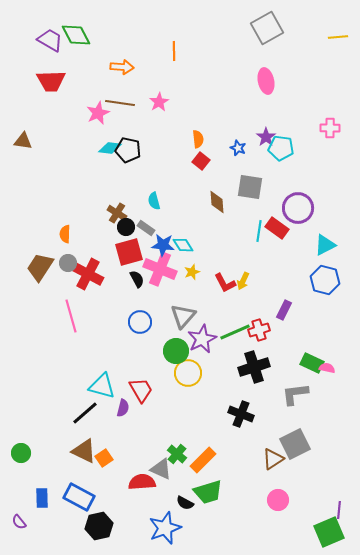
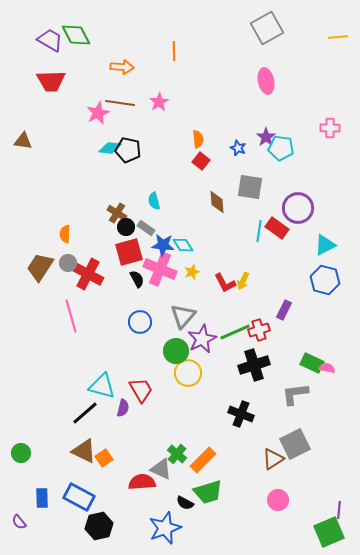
black cross at (254, 367): moved 2 px up
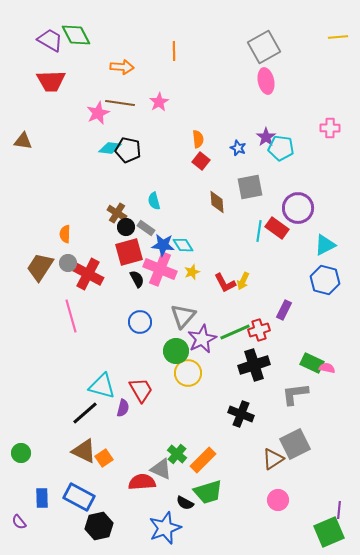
gray square at (267, 28): moved 3 px left, 19 px down
gray square at (250, 187): rotated 20 degrees counterclockwise
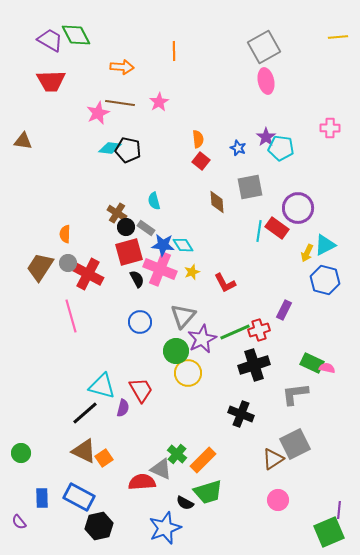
yellow arrow at (243, 281): moved 64 px right, 28 px up
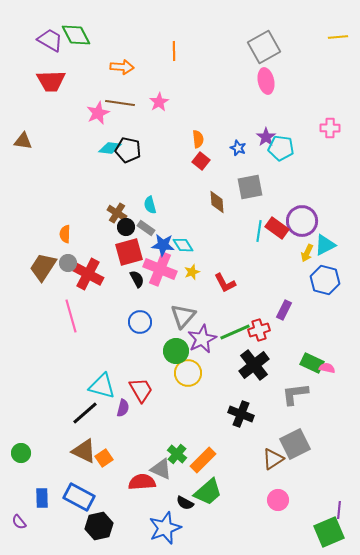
cyan semicircle at (154, 201): moved 4 px left, 4 px down
purple circle at (298, 208): moved 4 px right, 13 px down
brown trapezoid at (40, 267): moved 3 px right
black cross at (254, 365): rotated 20 degrees counterclockwise
green trapezoid at (208, 492): rotated 24 degrees counterclockwise
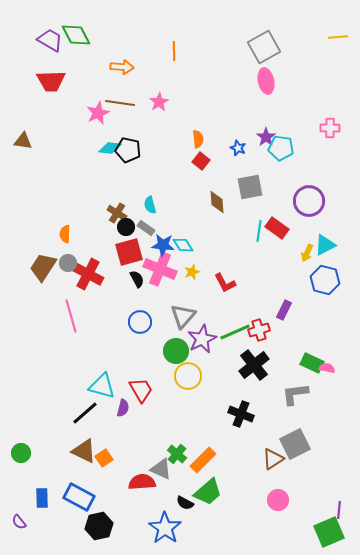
purple circle at (302, 221): moved 7 px right, 20 px up
yellow circle at (188, 373): moved 3 px down
blue star at (165, 528): rotated 16 degrees counterclockwise
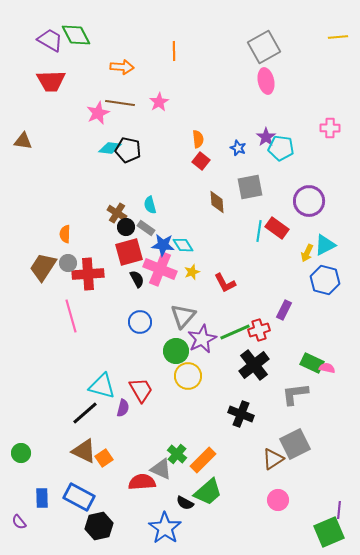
red cross at (88, 274): rotated 32 degrees counterclockwise
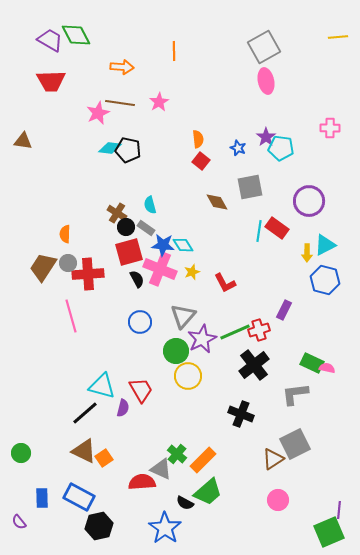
brown diamond at (217, 202): rotated 25 degrees counterclockwise
yellow arrow at (307, 253): rotated 24 degrees counterclockwise
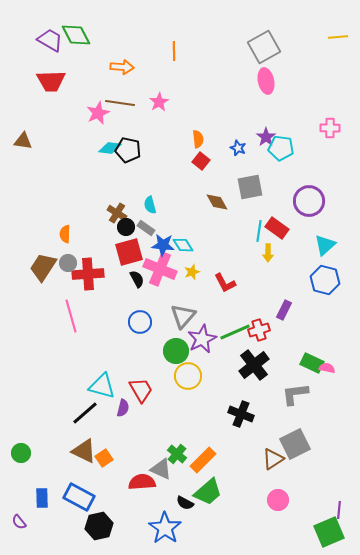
cyan triangle at (325, 245): rotated 15 degrees counterclockwise
yellow arrow at (307, 253): moved 39 px left
